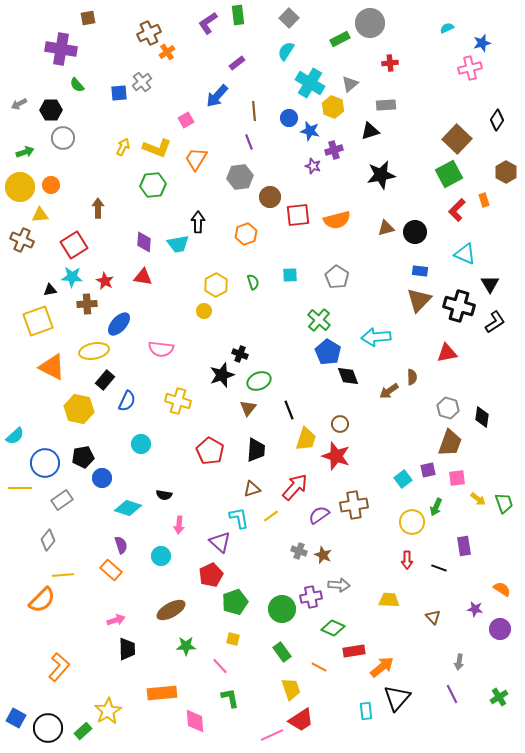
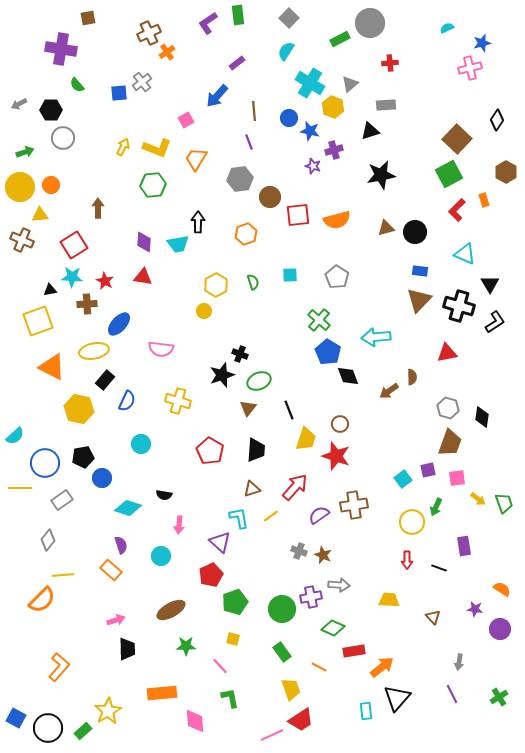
gray hexagon at (240, 177): moved 2 px down
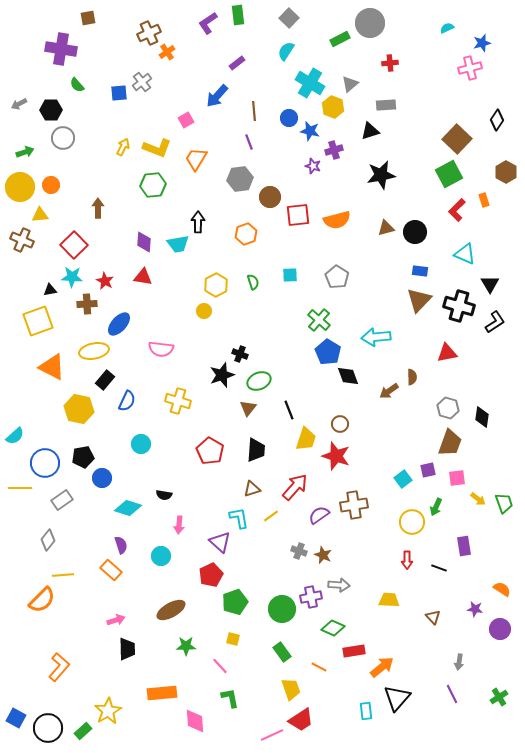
red square at (74, 245): rotated 12 degrees counterclockwise
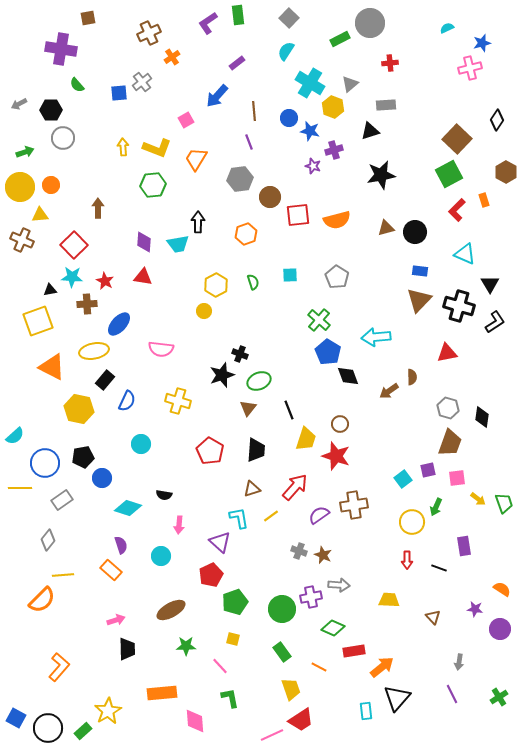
orange cross at (167, 52): moved 5 px right, 5 px down
yellow arrow at (123, 147): rotated 30 degrees counterclockwise
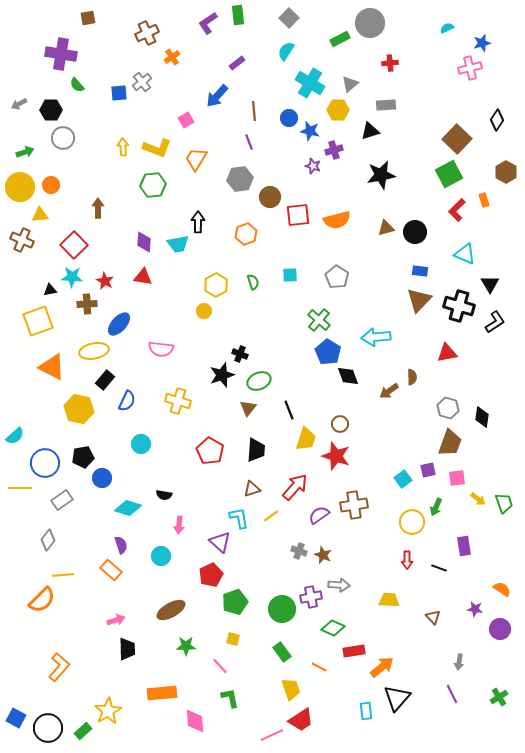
brown cross at (149, 33): moved 2 px left
purple cross at (61, 49): moved 5 px down
yellow hexagon at (333, 107): moved 5 px right, 3 px down; rotated 20 degrees counterclockwise
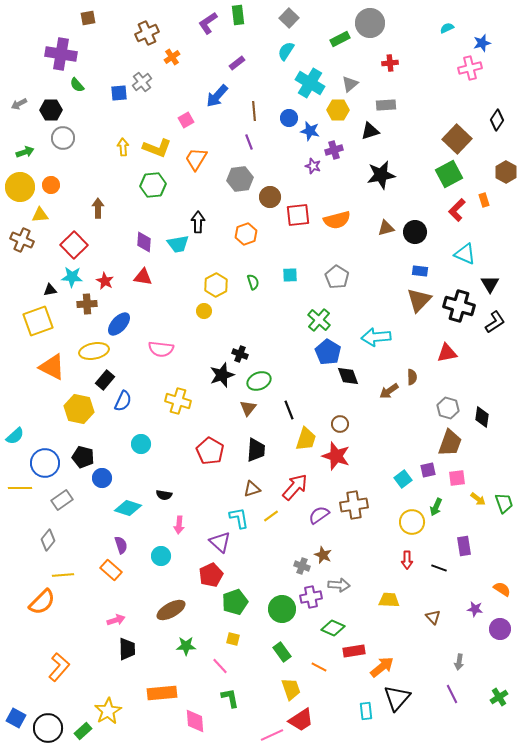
blue semicircle at (127, 401): moved 4 px left
black pentagon at (83, 457): rotated 25 degrees clockwise
gray cross at (299, 551): moved 3 px right, 15 px down
orange semicircle at (42, 600): moved 2 px down
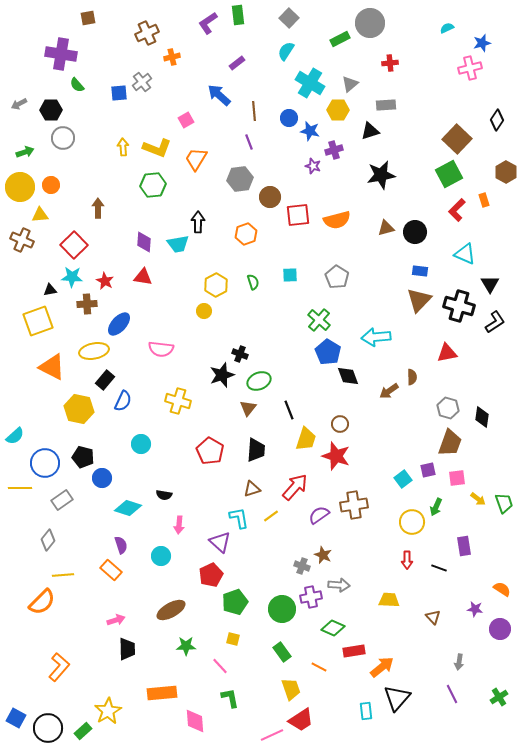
orange cross at (172, 57): rotated 21 degrees clockwise
blue arrow at (217, 96): moved 2 px right, 1 px up; rotated 90 degrees clockwise
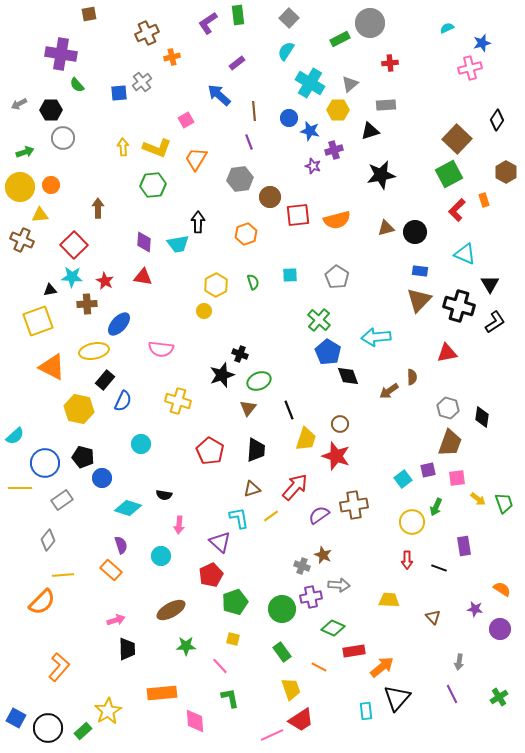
brown square at (88, 18): moved 1 px right, 4 px up
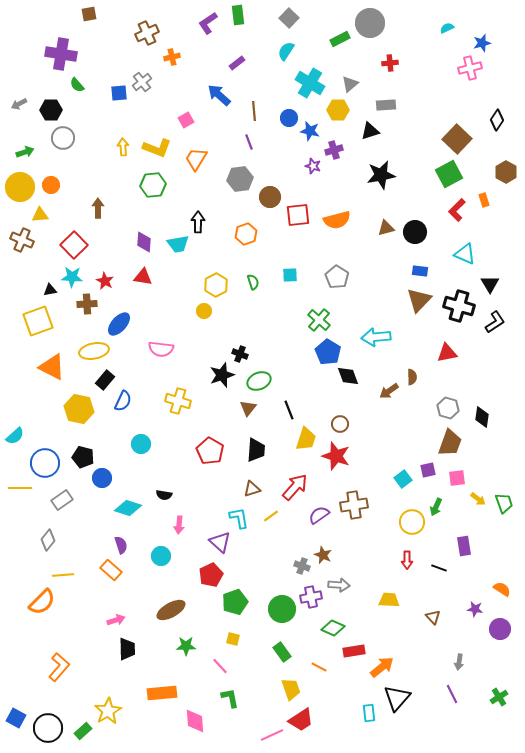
cyan rectangle at (366, 711): moved 3 px right, 2 px down
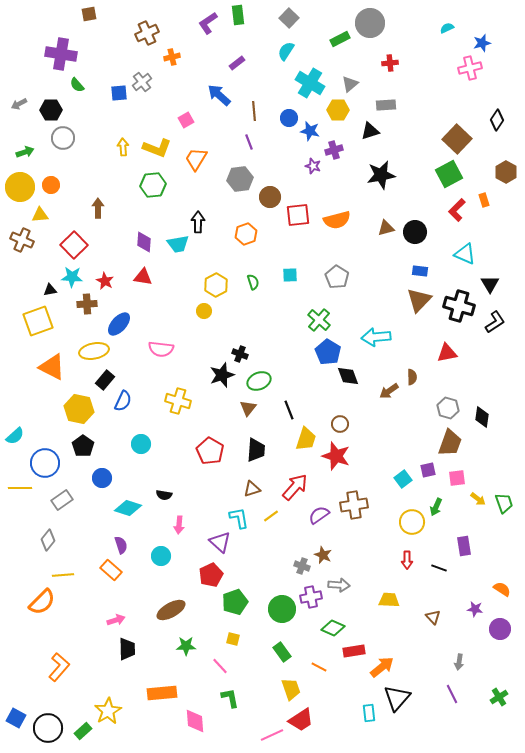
black pentagon at (83, 457): moved 11 px up; rotated 20 degrees clockwise
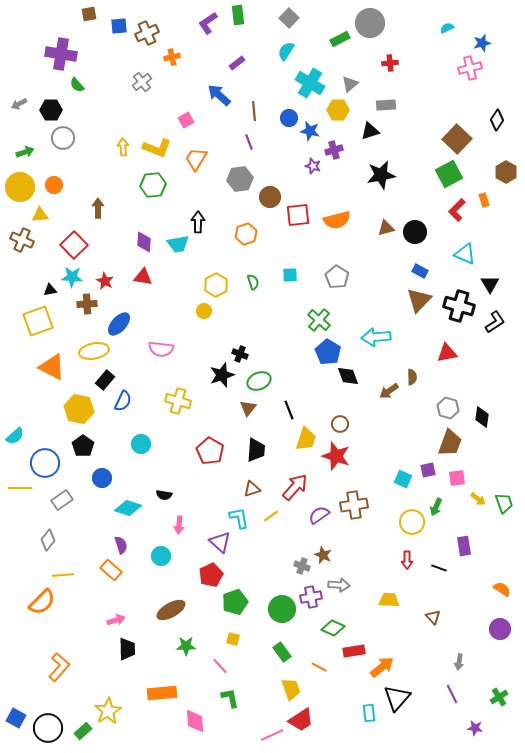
blue square at (119, 93): moved 67 px up
orange circle at (51, 185): moved 3 px right
blue rectangle at (420, 271): rotated 21 degrees clockwise
cyan square at (403, 479): rotated 30 degrees counterclockwise
purple star at (475, 609): moved 119 px down
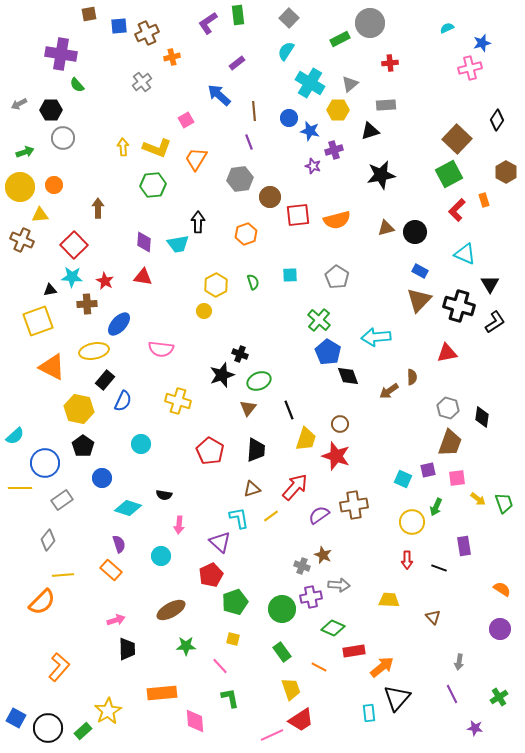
purple semicircle at (121, 545): moved 2 px left, 1 px up
